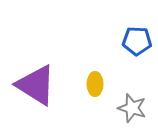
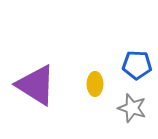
blue pentagon: moved 24 px down
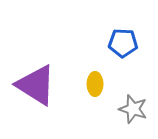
blue pentagon: moved 14 px left, 22 px up
gray star: moved 1 px right, 1 px down
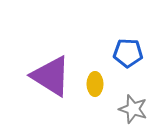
blue pentagon: moved 5 px right, 10 px down
purple triangle: moved 15 px right, 9 px up
